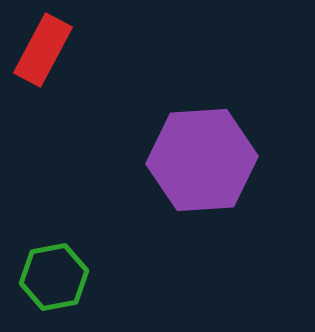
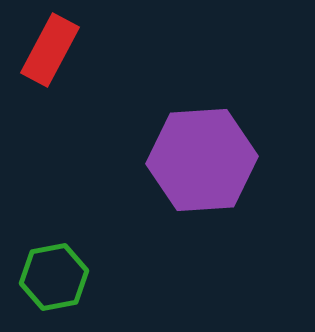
red rectangle: moved 7 px right
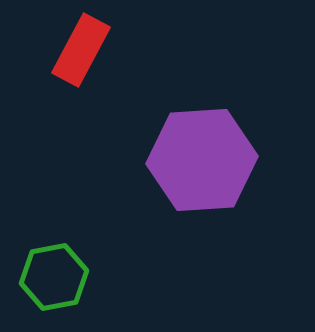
red rectangle: moved 31 px right
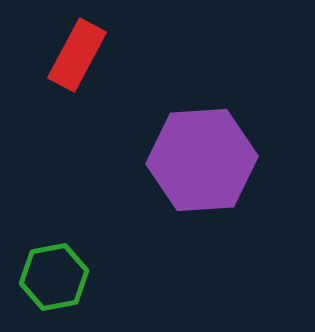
red rectangle: moved 4 px left, 5 px down
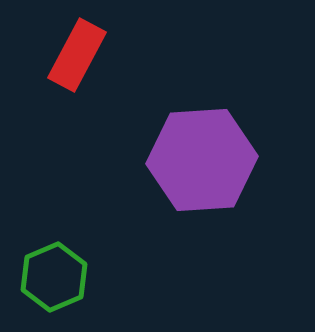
green hexagon: rotated 12 degrees counterclockwise
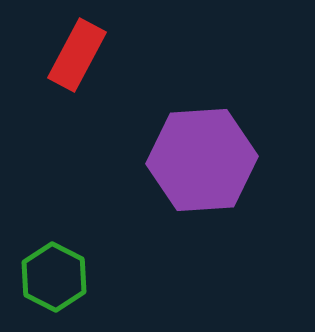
green hexagon: rotated 10 degrees counterclockwise
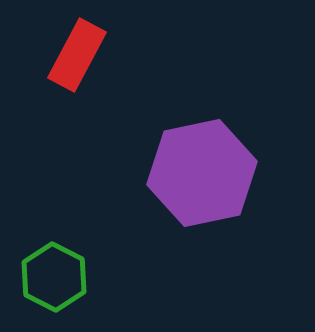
purple hexagon: moved 13 px down; rotated 8 degrees counterclockwise
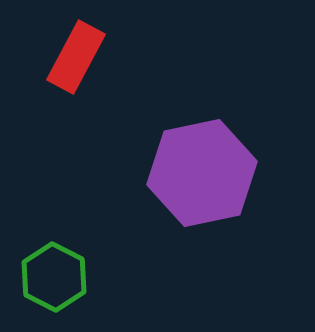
red rectangle: moved 1 px left, 2 px down
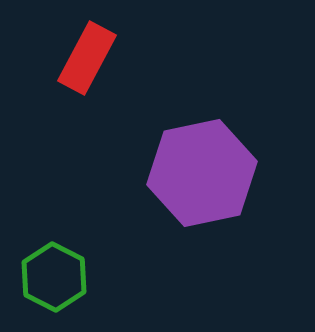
red rectangle: moved 11 px right, 1 px down
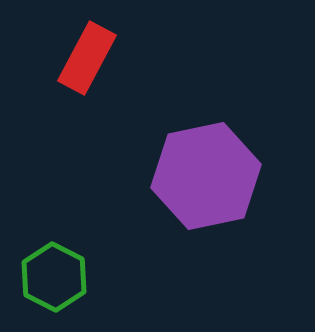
purple hexagon: moved 4 px right, 3 px down
